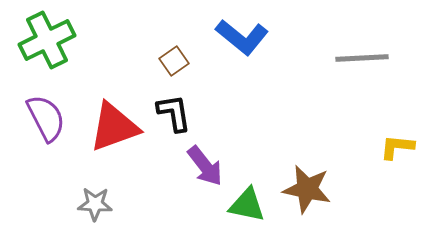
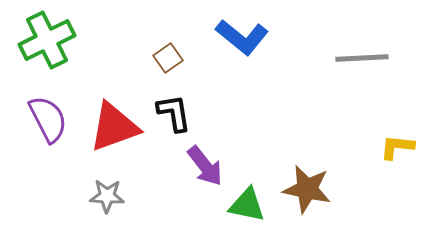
brown square: moved 6 px left, 3 px up
purple semicircle: moved 2 px right, 1 px down
gray star: moved 12 px right, 8 px up
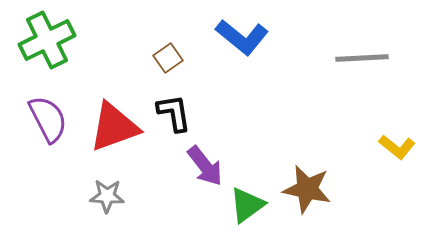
yellow L-shape: rotated 147 degrees counterclockwise
green triangle: rotated 48 degrees counterclockwise
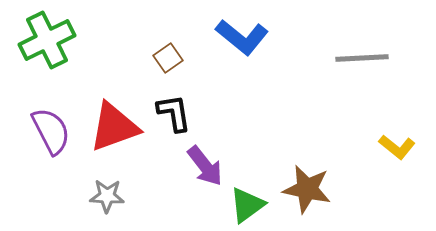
purple semicircle: moved 3 px right, 12 px down
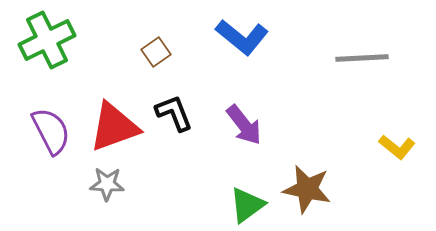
brown square: moved 12 px left, 6 px up
black L-shape: rotated 12 degrees counterclockwise
purple arrow: moved 39 px right, 41 px up
gray star: moved 12 px up
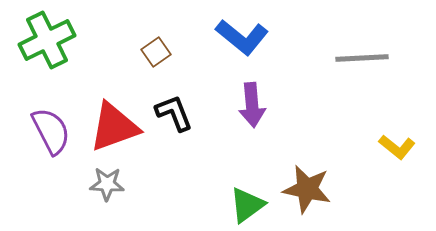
purple arrow: moved 8 px right, 20 px up; rotated 33 degrees clockwise
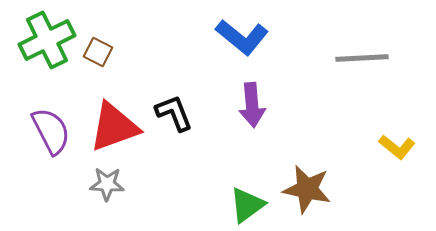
brown square: moved 58 px left; rotated 28 degrees counterclockwise
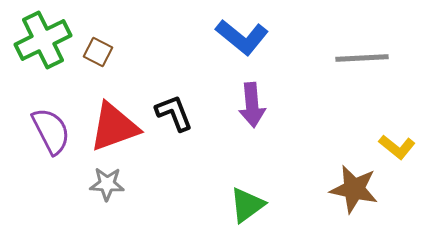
green cross: moved 4 px left
brown star: moved 47 px right
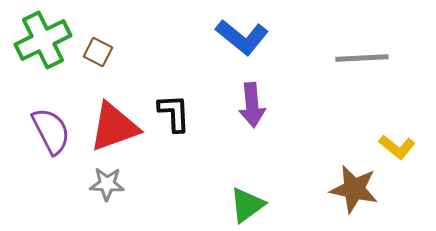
black L-shape: rotated 18 degrees clockwise
